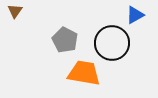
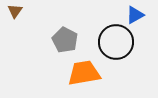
black circle: moved 4 px right, 1 px up
orange trapezoid: rotated 20 degrees counterclockwise
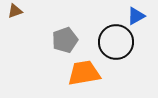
brown triangle: rotated 35 degrees clockwise
blue triangle: moved 1 px right, 1 px down
gray pentagon: rotated 25 degrees clockwise
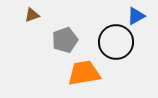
brown triangle: moved 17 px right, 4 px down
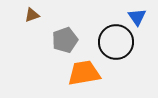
blue triangle: moved 1 px right, 1 px down; rotated 36 degrees counterclockwise
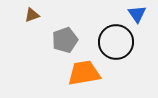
blue triangle: moved 3 px up
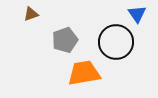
brown triangle: moved 1 px left, 1 px up
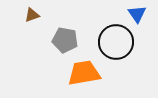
brown triangle: moved 1 px right, 1 px down
gray pentagon: rotated 30 degrees clockwise
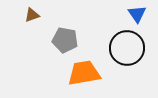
black circle: moved 11 px right, 6 px down
